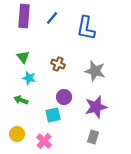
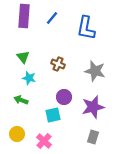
purple star: moved 3 px left
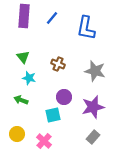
gray rectangle: rotated 24 degrees clockwise
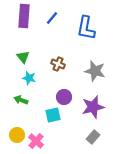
yellow circle: moved 1 px down
pink cross: moved 8 px left
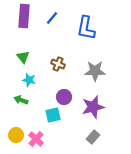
gray star: rotated 15 degrees counterclockwise
cyan star: moved 2 px down
yellow circle: moved 1 px left
pink cross: moved 2 px up
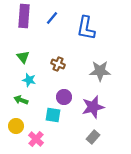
gray star: moved 5 px right
cyan square: rotated 21 degrees clockwise
yellow circle: moved 9 px up
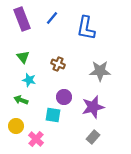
purple rectangle: moved 2 px left, 3 px down; rotated 25 degrees counterclockwise
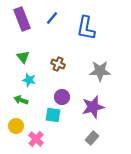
purple circle: moved 2 px left
gray rectangle: moved 1 px left, 1 px down
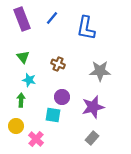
green arrow: rotated 72 degrees clockwise
